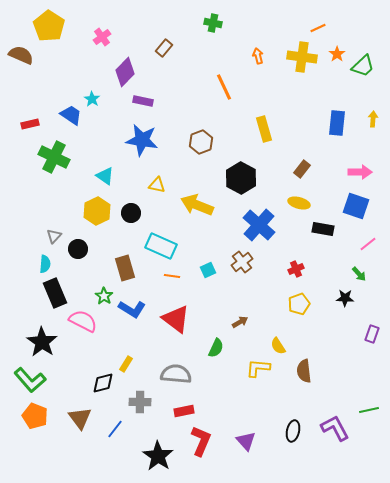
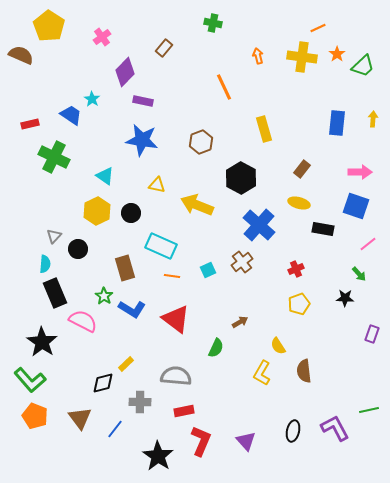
yellow rectangle at (126, 364): rotated 14 degrees clockwise
yellow L-shape at (258, 368): moved 4 px right, 5 px down; rotated 65 degrees counterclockwise
gray semicircle at (176, 374): moved 2 px down
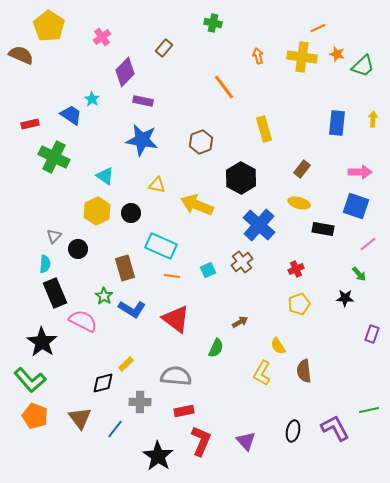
orange star at (337, 54): rotated 21 degrees counterclockwise
orange line at (224, 87): rotated 12 degrees counterclockwise
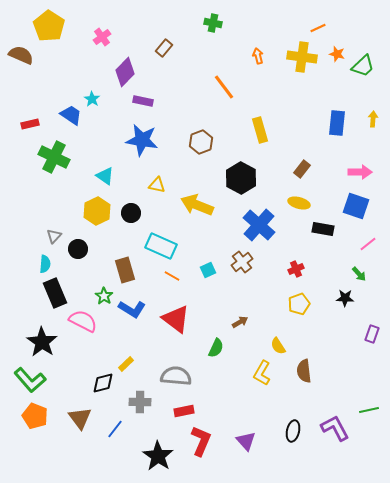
yellow rectangle at (264, 129): moved 4 px left, 1 px down
brown rectangle at (125, 268): moved 2 px down
orange line at (172, 276): rotated 21 degrees clockwise
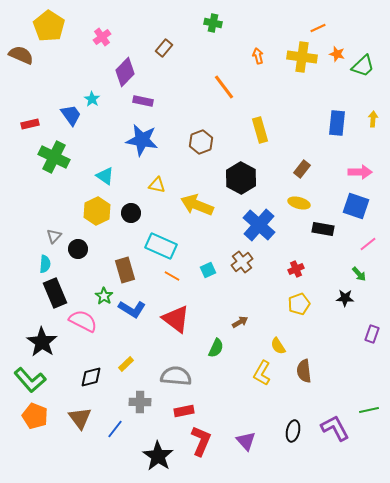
blue trapezoid at (71, 115): rotated 20 degrees clockwise
black diamond at (103, 383): moved 12 px left, 6 px up
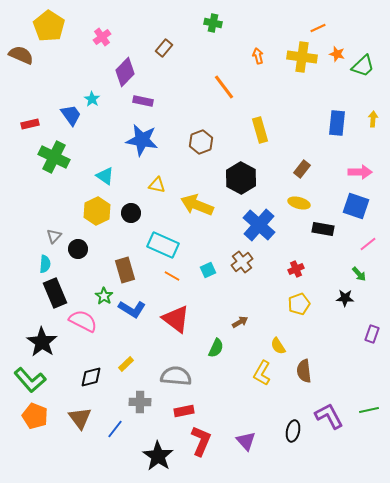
cyan rectangle at (161, 246): moved 2 px right, 1 px up
purple L-shape at (335, 428): moved 6 px left, 12 px up
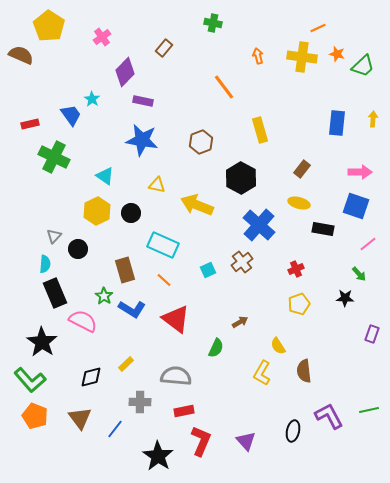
orange line at (172, 276): moved 8 px left, 4 px down; rotated 14 degrees clockwise
